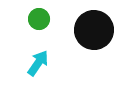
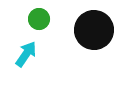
cyan arrow: moved 12 px left, 9 px up
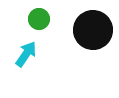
black circle: moved 1 px left
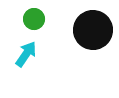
green circle: moved 5 px left
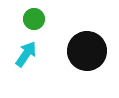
black circle: moved 6 px left, 21 px down
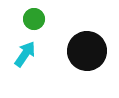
cyan arrow: moved 1 px left
